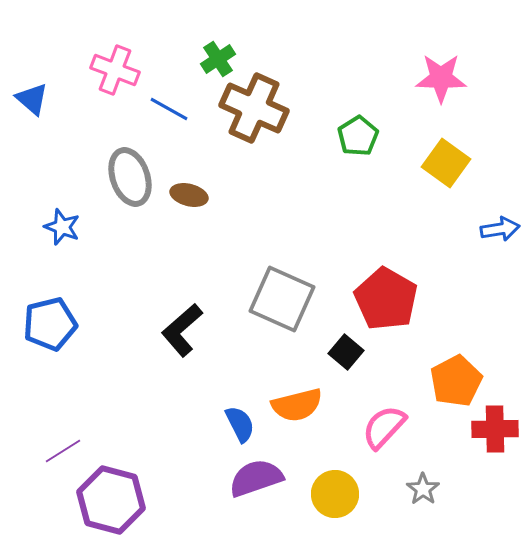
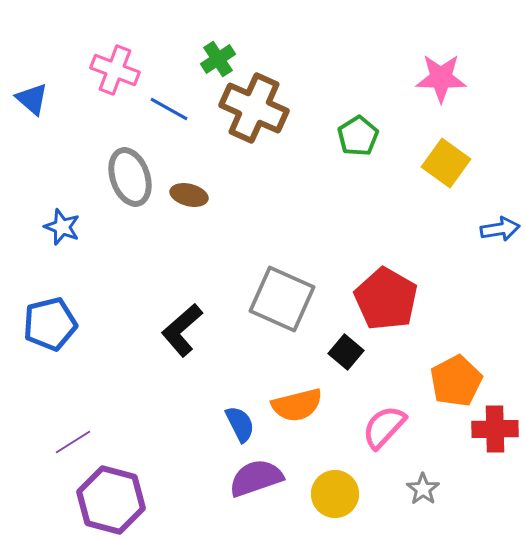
purple line: moved 10 px right, 9 px up
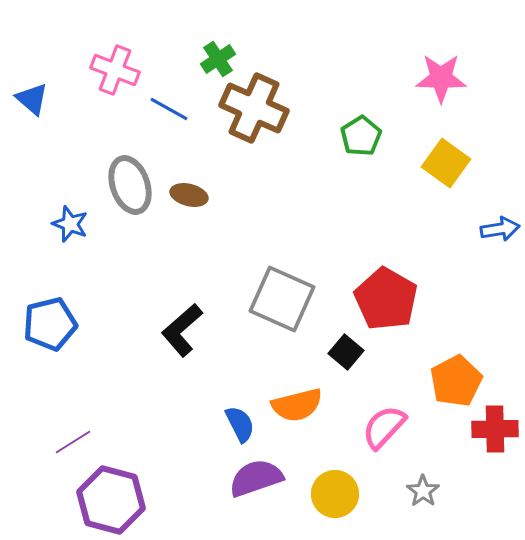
green pentagon: moved 3 px right
gray ellipse: moved 8 px down
blue star: moved 8 px right, 3 px up
gray star: moved 2 px down
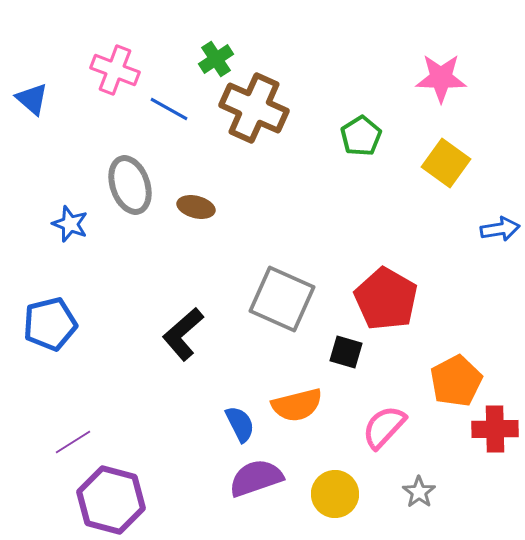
green cross: moved 2 px left
brown ellipse: moved 7 px right, 12 px down
black L-shape: moved 1 px right, 4 px down
black square: rotated 24 degrees counterclockwise
gray star: moved 4 px left, 1 px down
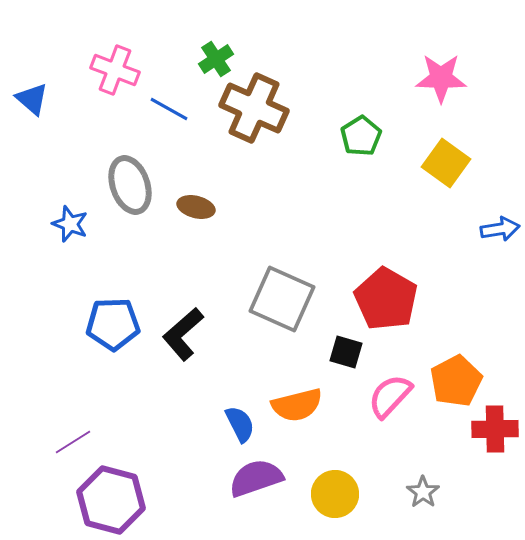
blue pentagon: moved 63 px right; rotated 12 degrees clockwise
pink semicircle: moved 6 px right, 31 px up
gray star: moved 4 px right
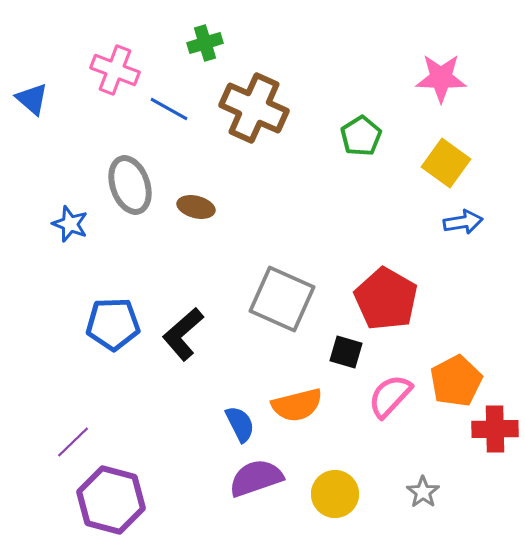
green cross: moved 11 px left, 16 px up; rotated 16 degrees clockwise
blue arrow: moved 37 px left, 7 px up
purple line: rotated 12 degrees counterclockwise
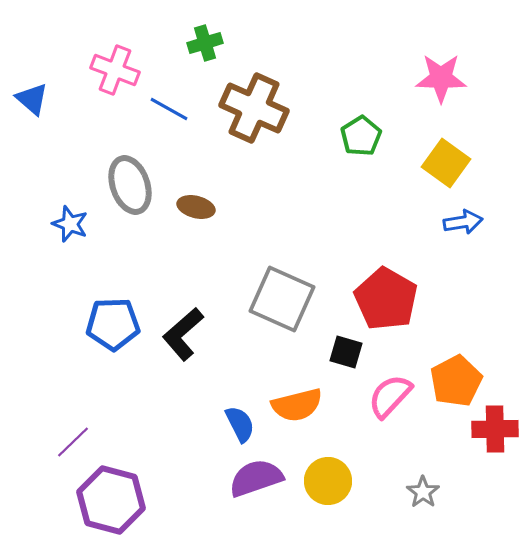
yellow circle: moved 7 px left, 13 px up
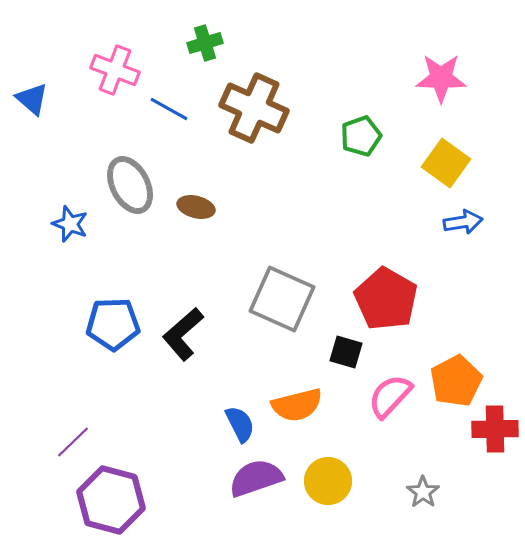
green pentagon: rotated 12 degrees clockwise
gray ellipse: rotated 8 degrees counterclockwise
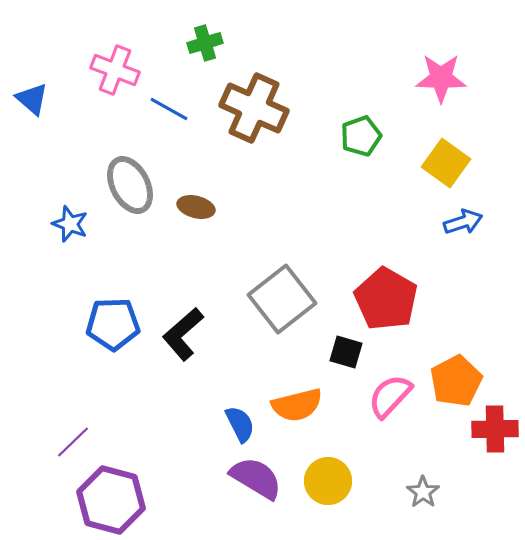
blue arrow: rotated 9 degrees counterclockwise
gray square: rotated 28 degrees clockwise
purple semicircle: rotated 50 degrees clockwise
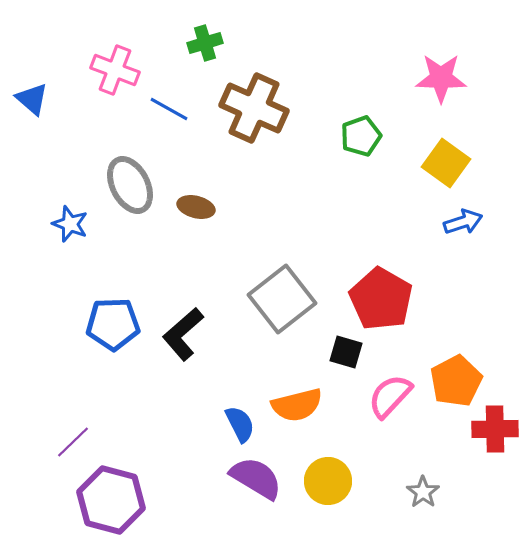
red pentagon: moved 5 px left
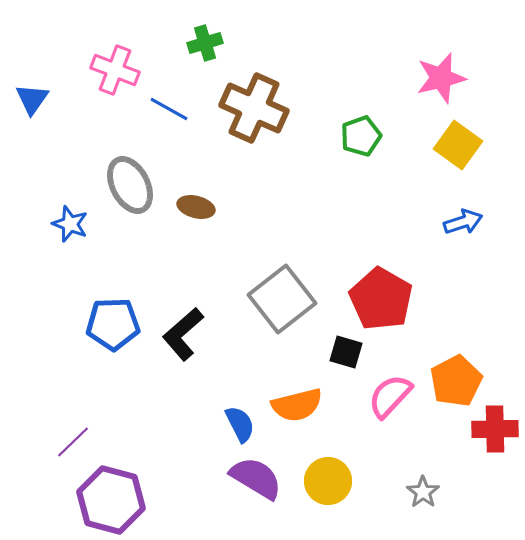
pink star: rotated 15 degrees counterclockwise
blue triangle: rotated 24 degrees clockwise
yellow square: moved 12 px right, 18 px up
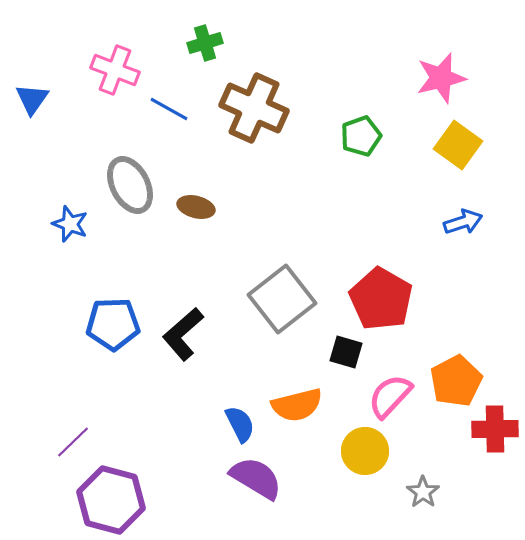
yellow circle: moved 37 px right, 30 px up
